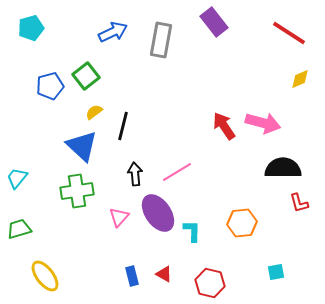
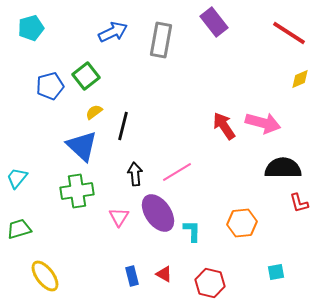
pink triangle: rotated 10 degrees counterclockwise
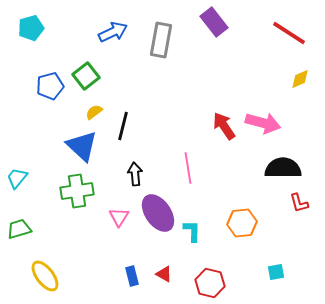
pink line: moved 11 px right, 4 px up; rotated 68 degrees counterclockwise
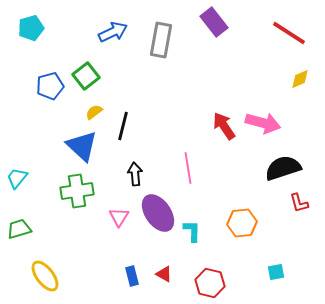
black semicircle: rotated 18 degrees counterclockwise
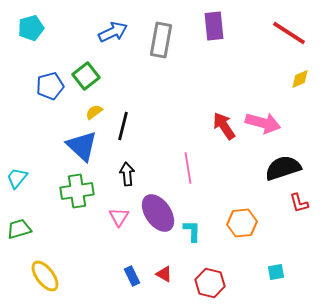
purple rectangle: moved 4 px down; rotated 32 degrees clockwise
black arrow: moved 8 px left
blue rectangle: rotated 12 degrees counterclockwise
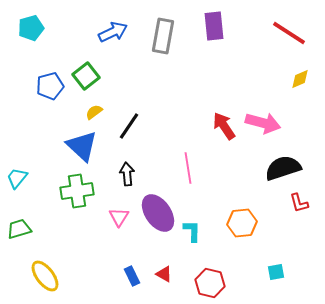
gray rectangle: moved 2 px right, 4 px up
black line: moved 6 px right; rotated 20 degrees clockwise
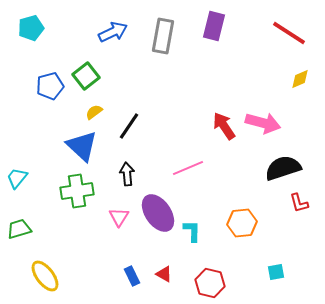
purple rectangle: rotated 20 degrees clockwise
pink line: rotated 76 degrees clockwise
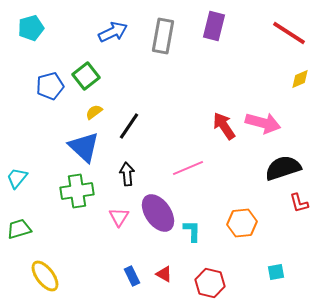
blue triangle: moved 2 px right, 1 px down
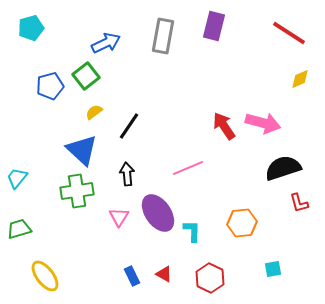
blue arrow: moved 7 px left, 11 px down
blue triangle: moved 2 px left, 3 px down
cyan square: moved 3 px left, 3 px up
red hexagon: moved 5 px up; rotated 12 degrees clockwise
